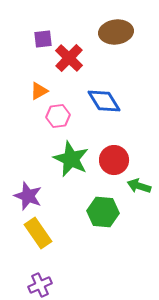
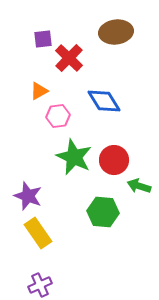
green star: moved 3 px right, 2 px up
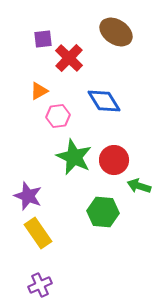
brown ellipse: rotated 40 degrees clockwise
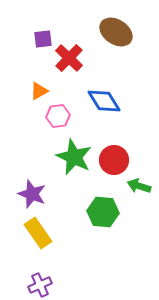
purple star: moved 4 px right, 2 px up
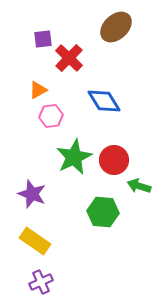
brown ellipse: moved 5 px up; rotated 76 degrees counterclockwise
orange triangle: moved 1 px left, 1 px up
pink hexagon: moved 7 px left
green star: rotated 21 degrees clockwise
yellow rectangle: moved 3 px left, 8 px down; rotated 20 degrees counterclockwise
purple cross: moved 1 px right, 3 px up
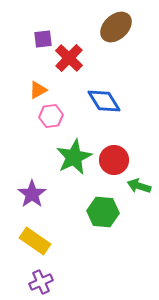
purple star: rotated 16 degrees clockwise
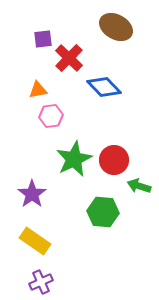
brown ellipse: rotated 72 degrees clockwise
orange triangle: rotated 18 degrees clockwise
blue diamond: moved 14 px up; rotated 12 degrees counterclockwise
green star: moved 2 px down
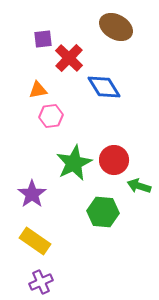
blue diamond: rotated 12 degrees clockwise
green star: moved 4 px down
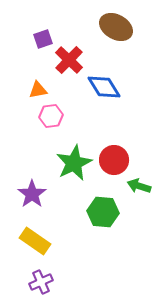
purple square: rotated 12 degrees counterclockwise
red cross: moved 2 px down
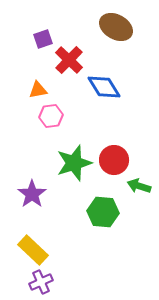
green star: rotated 9 degrees clockwise
yellow rectangle: moved 2 px left, 9 px down; rotated 8 degrees clockwise
